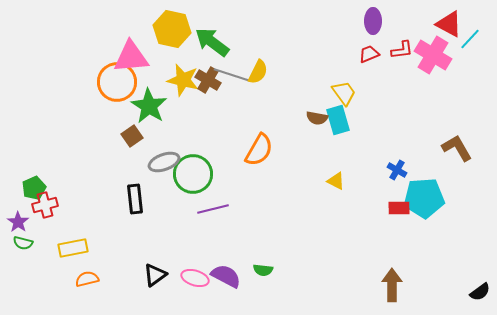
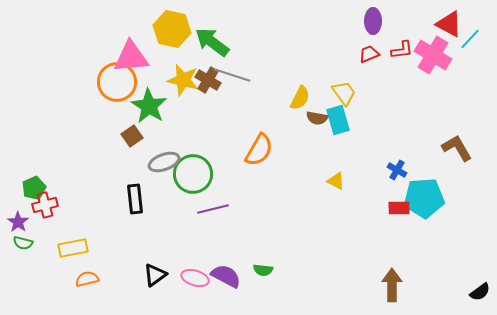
yellow semicircle at (258, 72): moved 42 px right, 26 px down
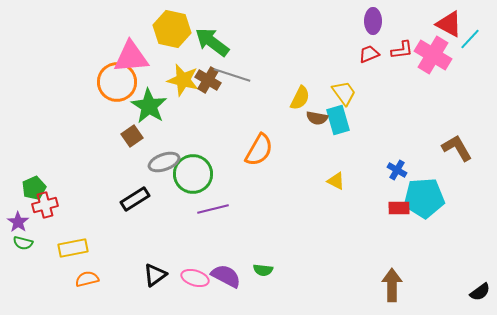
black rectangle at (135, 199): rotated 64 degrees clockwise
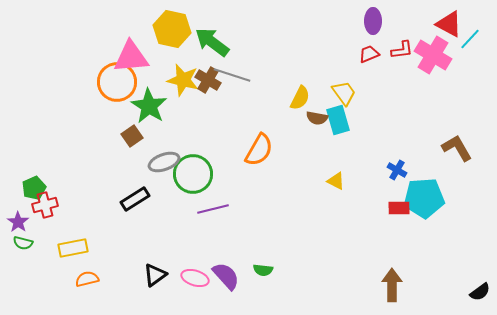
purple semicircle at (226, 276): rotated 20 degrees clockwise
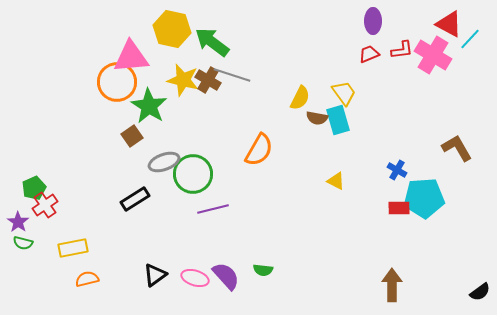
red cross at (45, 205): rotated 20 degrees counterclockwise
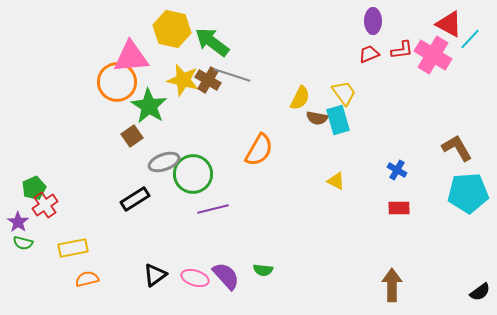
cyan pentagon at (424, 198): moved 44 px right, 5 px up
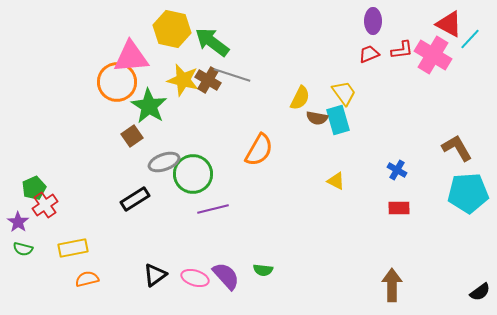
green semicircle at (23, 243): moved 6 px down
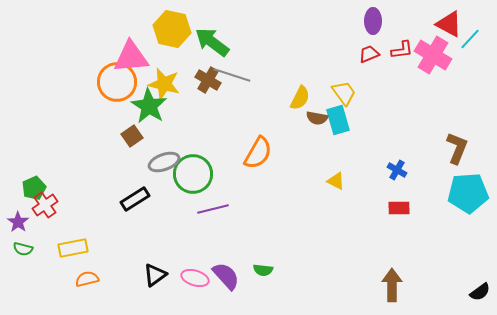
yellow star at (183, 80): moved 19 px left, 4 px down
brown L-shape at (457, 148): rotated 52 degrees clockwise
orange semicircle at (259, 150): moved 1 px left, 3 px down
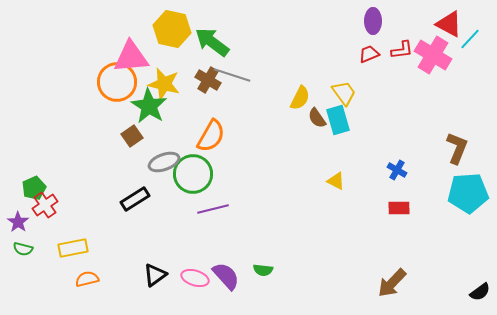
brown semicircle at (317, 118): rotated 45 degrees clockwise
orange semicircle at (258, 153): moved 47 px left, 17 px up
brown arrow at (392, 285): moved 2 px up; rotated 136 degrees counterclockwise
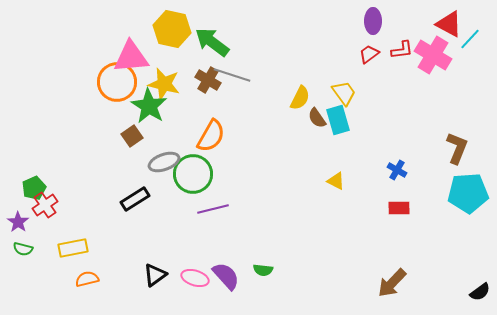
red trapezoid at (369, 54): rotated 15 degrees counterclockwise
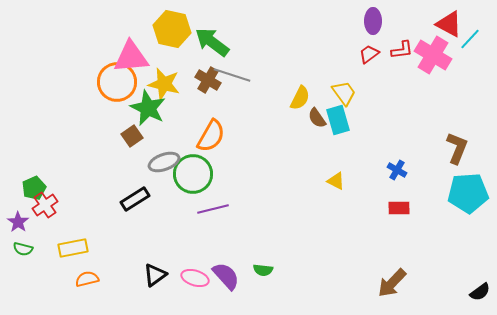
green star at (149, 106): moved 1 px left, 2 px down; rotated 6 degrees counterclockwise
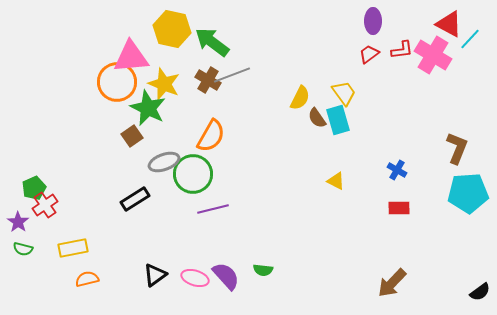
gray line at (232, 75): rotated 39 degrees counterclockwise
yellow star at (164, 84): rotated 8 degrees clockwise
